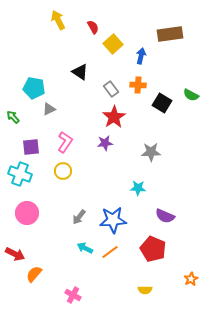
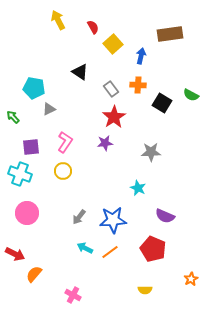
cyan star: rotated 21 degrees clockwise
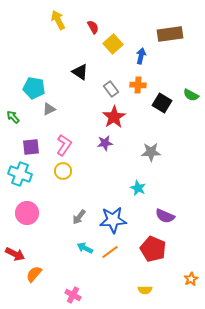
pink L-shape: moved 1 px left, 3 px down
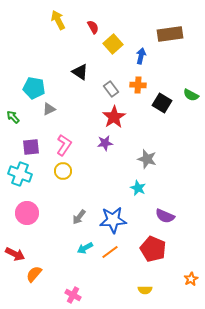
gray star: moved 4 px left, 7 px down; rotated 18 degrees clockwise
cyan arrow: rotated 56 degrees counterclockwise
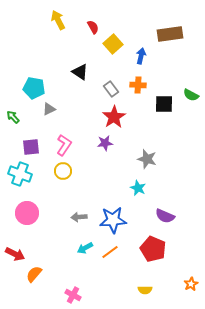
black square: moved 2 px right, 1 px down; rotated 30 degrees counterclockwise
gray arrow: rotated 49 degrees clockwise
orange star: moved 5 px down
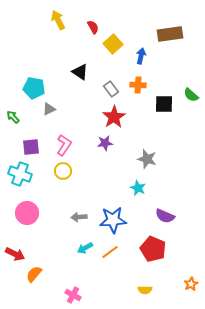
green semicircle: rotated 14 degrees clockwise
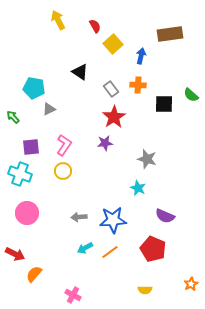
red semicircle: moved 2 px right, 1 px up
